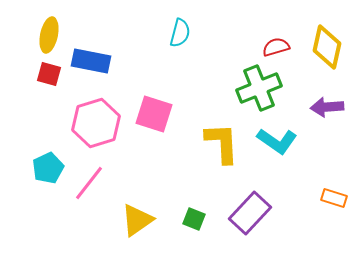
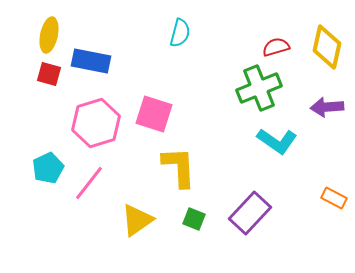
yellow L-shape: moved 43 px left, 24 px down
orange rectangle: rotated 10 degrees clockwise
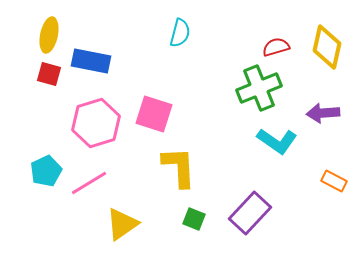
purple arrow: moved 4 px left, 6 px down
cyan pentagon: moved 2 px left, 3 px down
pink line: rotated 21 degrees clockwise
orange rectangle: moved 17 px up
yellow triangle: moved 15 px left, 4 px down
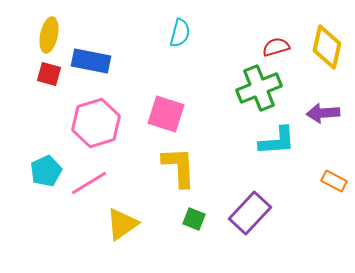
pink square: moved 12 px right
cyan L-shape: rotated 39 degrees counterclockwise
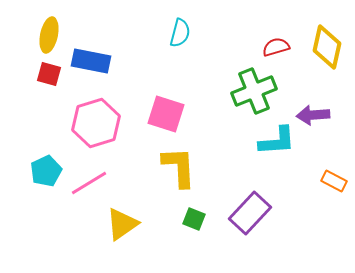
green cross: moved 5 px left, 3 px down
purple arrow: moved 10 px left, 2 px down
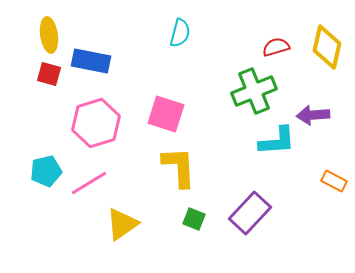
yellow ellipse: rotated 20 degrees counterclockwise
cyan pentagon: rotated 12 degrees clockwise
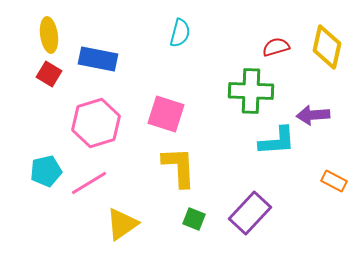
blue rectangle: moved 7 px right, 2 px up
red square: rotated 15 degrees clockwise
green cross: moved 3 px left; rotated 24 degrees clockwise
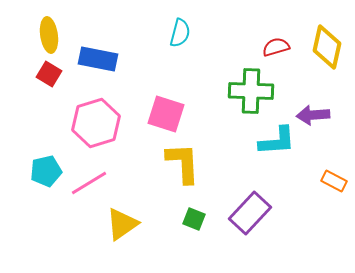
yellow L-shape: moved 4 px right, 4 px up
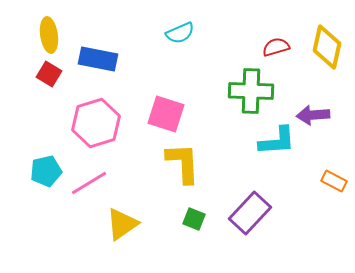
cyan semicircle: rotated 52 degrees clockwise
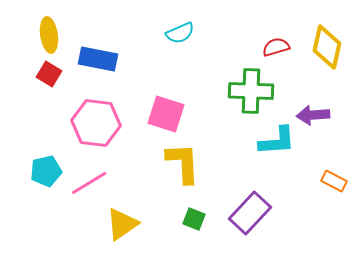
pink hexagon: rotated 24 degrees clockwise
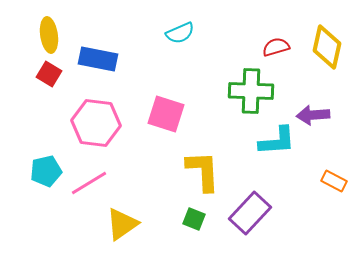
yellow L-shape: moved 20 px right, 8 px down
